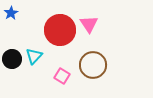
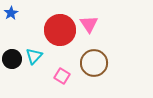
brown circle: moved 1 px right, 2 px up
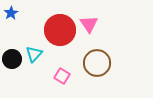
cyan triangle: moved 2 px up
brown circle: moved 3 px right
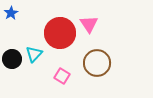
red circle: moved 3 px down
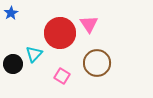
black circle: moved 1 px right, 5 px down
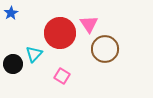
brown circle: moved 8 px right, 14 px up
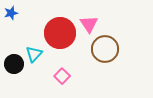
blue star: rotated 16 degrees clockwise
black circle: moved 1 px right
pink square: rotated 14 degrees clockwise
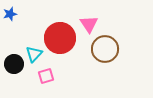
blue star: moved 1 px left, 1 px down
red circle: moved 5 px down
pink square: moved 16 px left; rotated 28 degrees clockwise
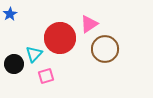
blue star: rotated 16 degrees counterclockwise
pink triangle: rotated 30 degrees clockwise
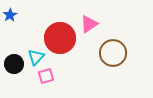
blue star: moved 1 px down
brown circle: moved 8 px right, 4 px down
cyan triangle: moved 2 px right, 3 px down
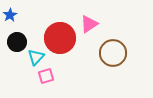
black circle: moved 3 px right, 22 px up
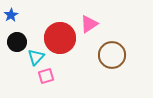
blue star: moved 1 px right
brown circle: moved 1 px left, 2 px down
